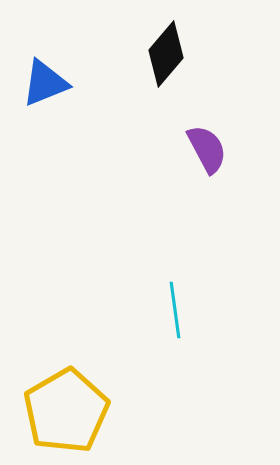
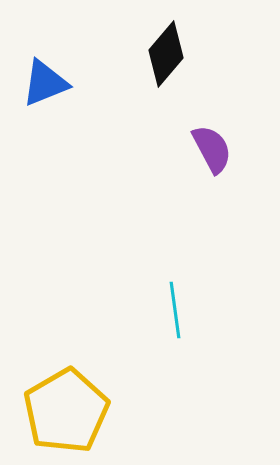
purple semicircle: moved 5 px right
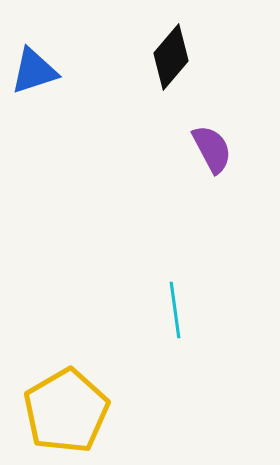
black diamond: moved 5 px right, 3 px down
blue triangle: moved 11 px left, 12 px up; rotated 4 degrees clockwise
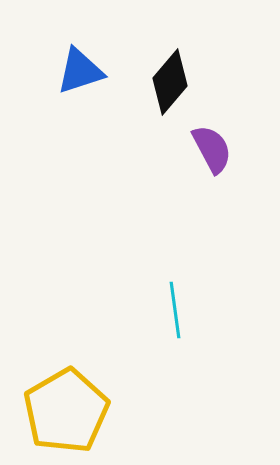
black diamond: moved 1 px left, 25 px down
blue triangle: moved 46 px right
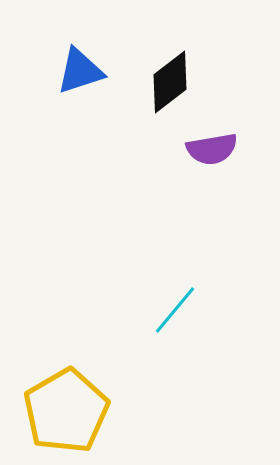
black diamond: rotated 12 degrees clockwise
purple semicircle: rotated 108 degrees clockwise
cyan line: rotated 48 degrees clockwise
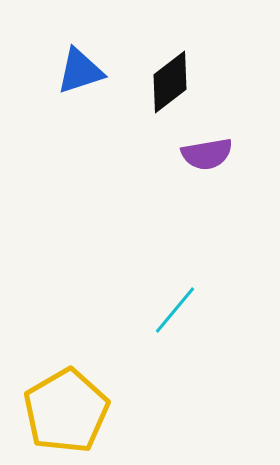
purple semicircle: moved 5 px left, 5 px down
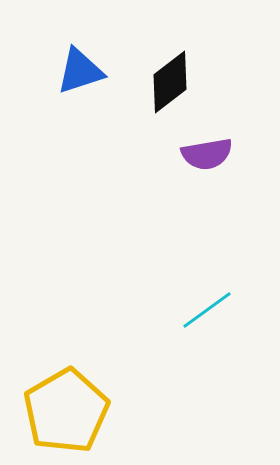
cyan line: moved 32 px right; rotated 14 degrees clockwise
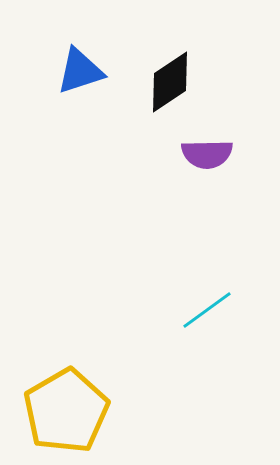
black diamond: rotated 4 degrees clockwise
purple semicircle: rotated 9 degrees clockwise
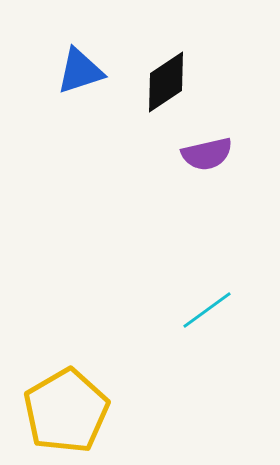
black diamond: moved 4 px left
purple semicircle: rotated 12 degrees counterclockwise
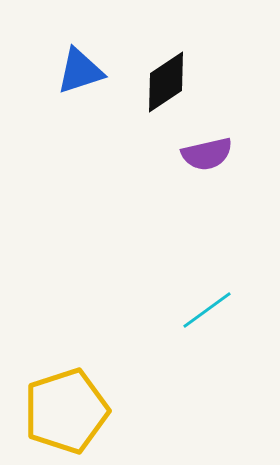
yellow pentagon: rotated 12 degrees clockwise
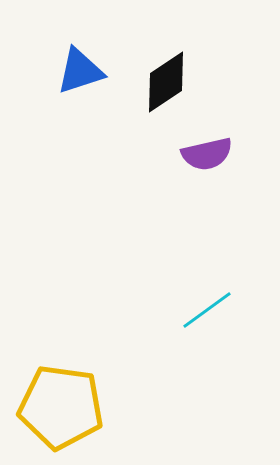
yellow pentagon: moved 5 px left, 4 px up; rotated 26 degrees clockwise
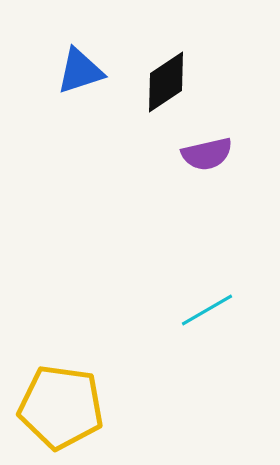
cyan line: rotated 6 degrees clockwise
